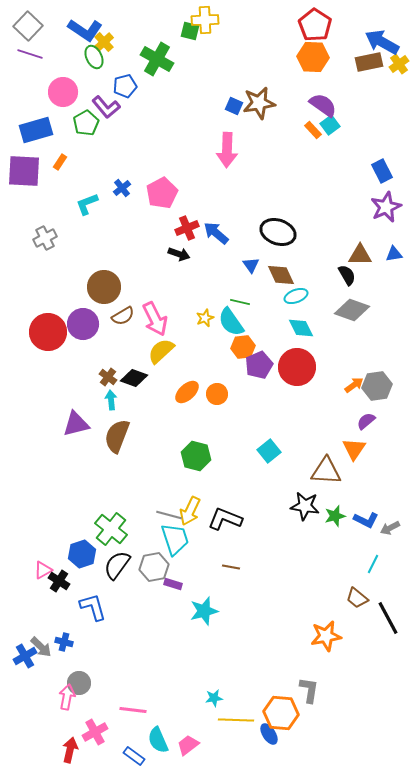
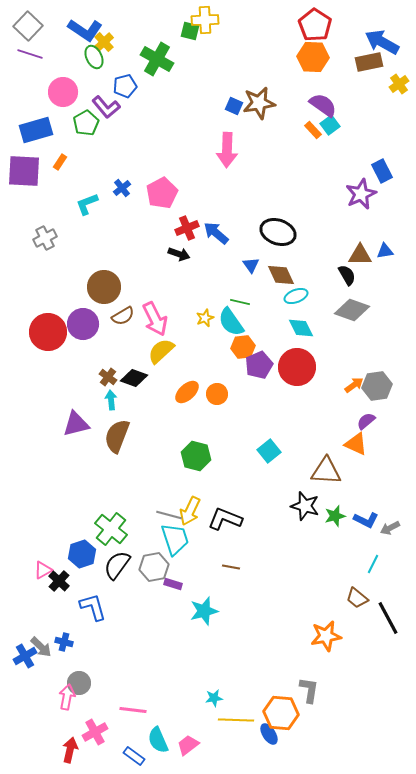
yellow cross at (399, 64): moved 20 px down
purple star at (386, 207): moved 25 px left, 13 px up
blue triangle at (394, 254): moved 9 px left, 3 px up
orange triangle at (354, 449): moved 2 px right, 5 px up; rotated 40 degrees counterclockwise
black star at (305, 506): rotated 8 degrees clockwise
black cross at (59, 581): rotated 10 degrees clockwise
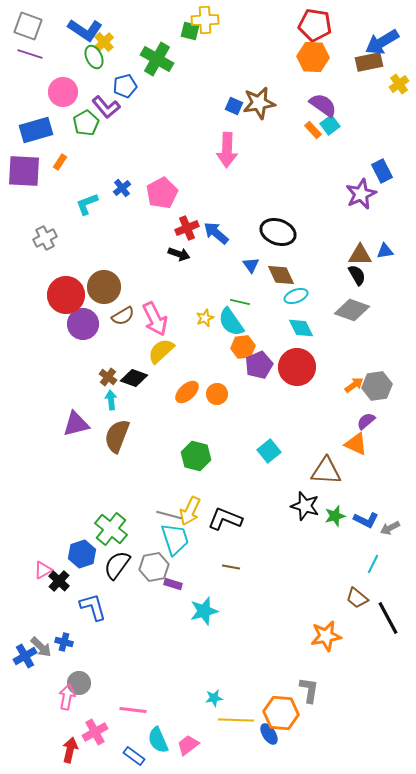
red pentagon at (315, 25): rotated 24 degrees counterclockwise
gray square at (28, 26): rotated 24 degrees counterclockwise
blue arrow at (382, 42): rotated 60 degrees counterclockwise
black semicircle at (347, 275): moved 10 px right
red circle at (48, 332): moved 18 px right, 37 px up
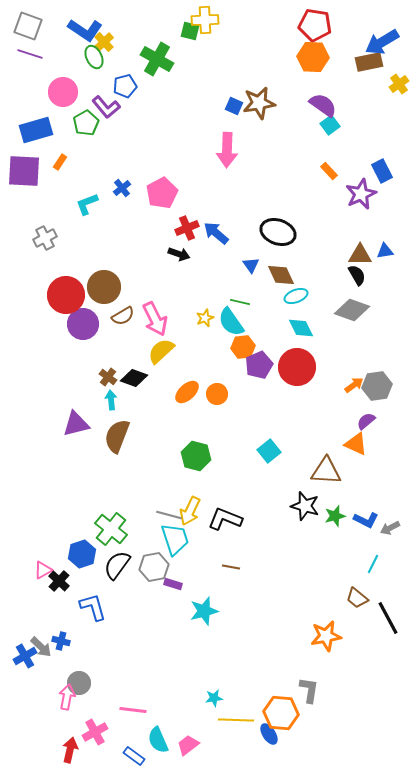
orange rectangle at (313, 130): moved 16 px right, 41 px down
blue cross at (64, 642): moved 3 px left, 1 px up
